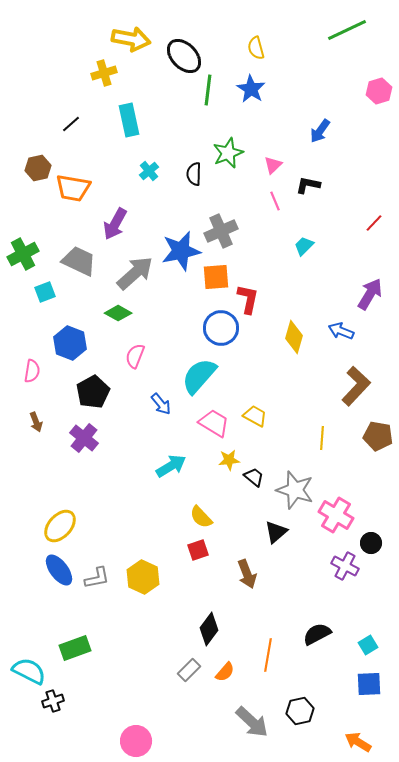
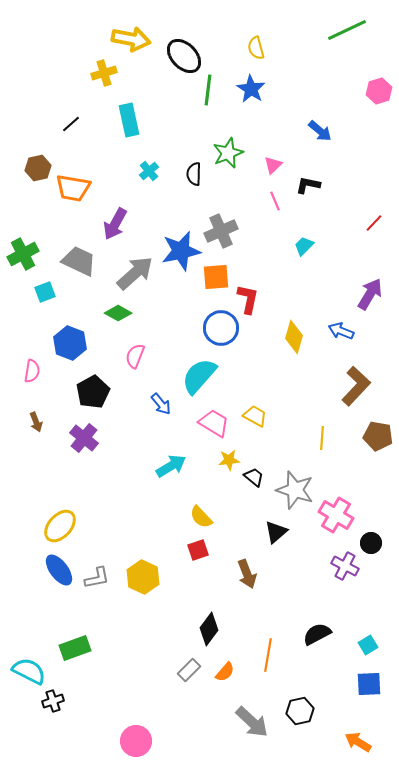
blue arrow at (320, 131): rotated 85 degrees counterclockwise
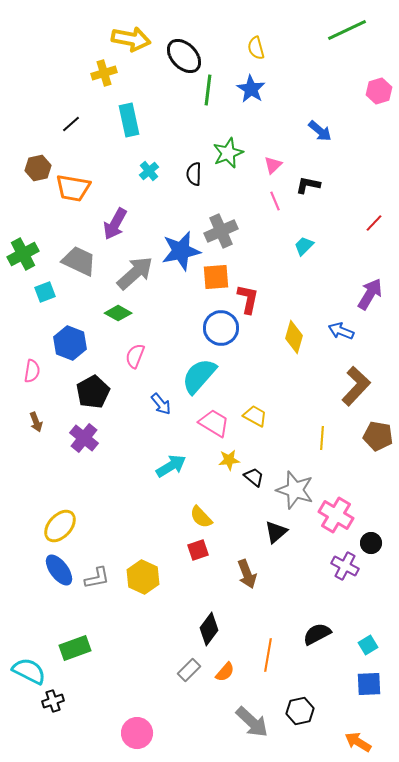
pink circle at (136, 741): moved 1 px right, 8 px up
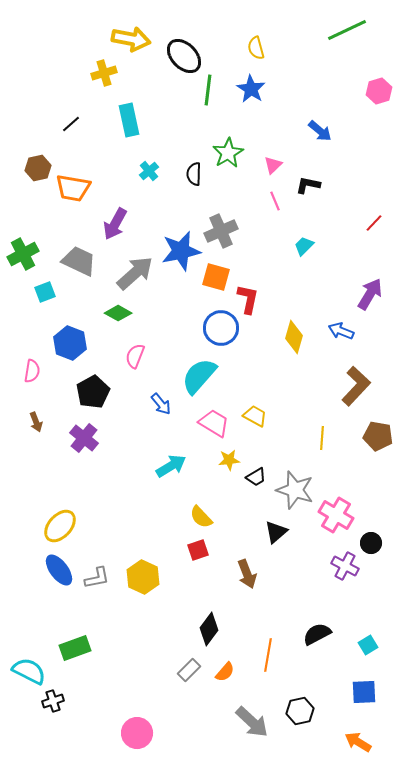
green star at (228, 153): rotated 8 degrees counterclockwise
orange square at (216, 277): rotated 20 degrees clockwise
black trapezoid at (254, 477): moved 2 px right; rotated 110 degrees clockwise
blue square at (369, 684): moved 5 px left, 8 px down
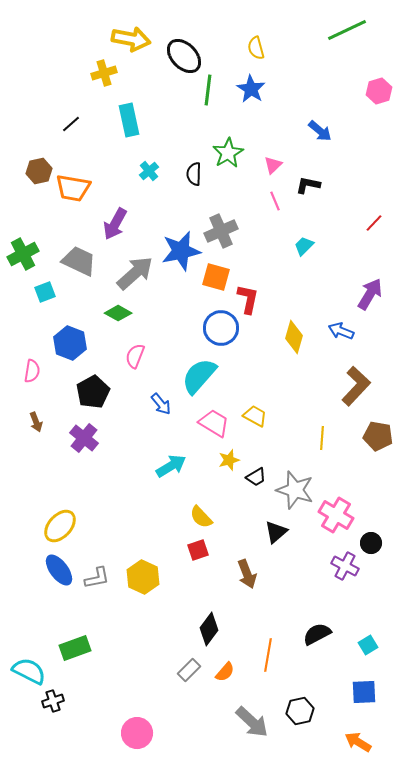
brown hexagon at (38, 168): moved 1 px right, 3 px down
yellow star at (229, 460): rotated 10 degrees counterclockwise
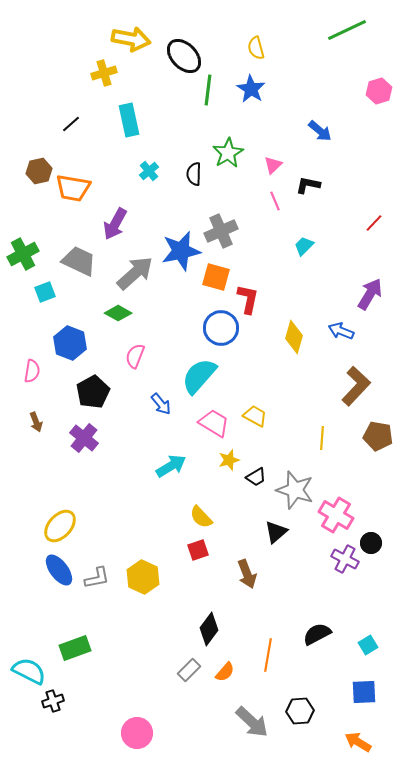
purple cross at (345, 566): moved 7 px up
black hexagon at (300, 711): rotated 8 degrees clockwise
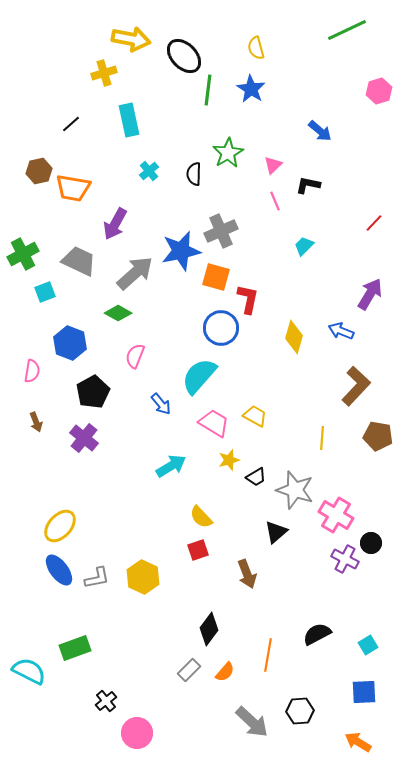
black cross at (53, 701): moved 53 px right; rotated 20 degrees counterclockwise
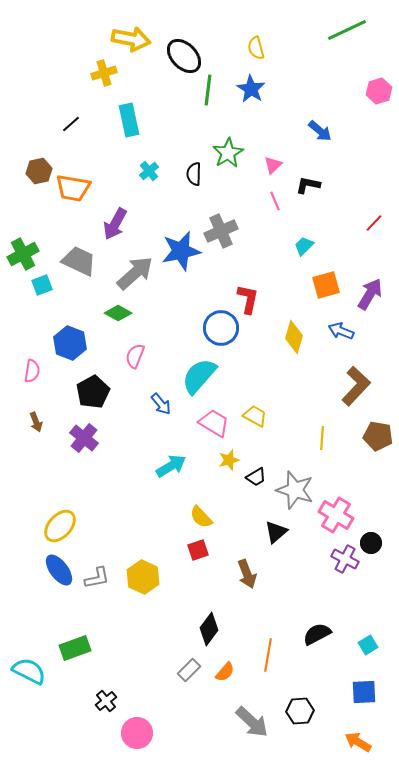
orange square at (216, 277): moved 110 px right, 8 px down; rotated 32 degrees counterclockwise
cyan square at (45, 292): moved 3 px left, 7 px up
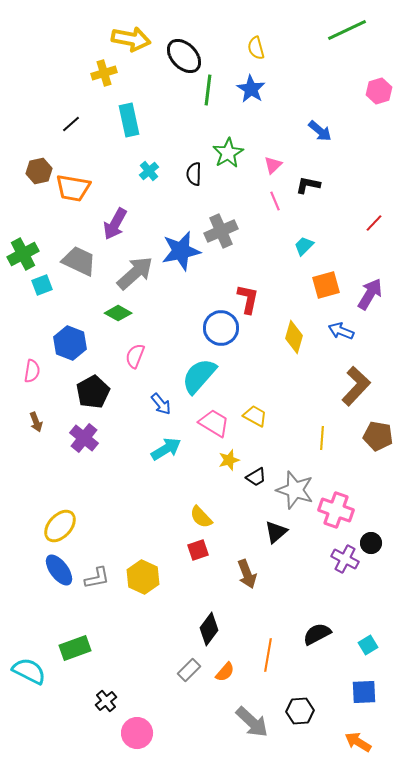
cyan arrow at (171, 466): moved 5 px left, 17 px up
pink cross at (336, 515): moved 5 px up; rotated 12 degrees counterclockwise
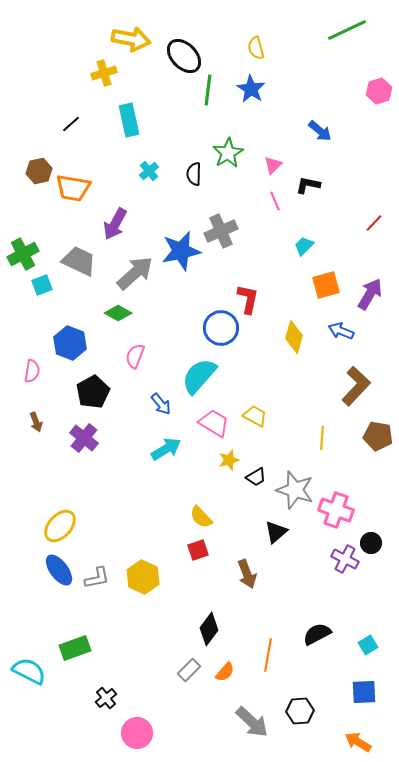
black cross at (106, 701): moved 3 px up
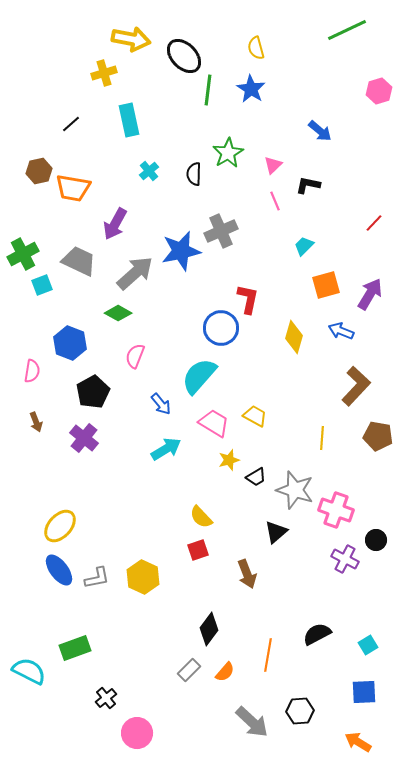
black circle at (371, 543): moved 5 px right, 3 px up
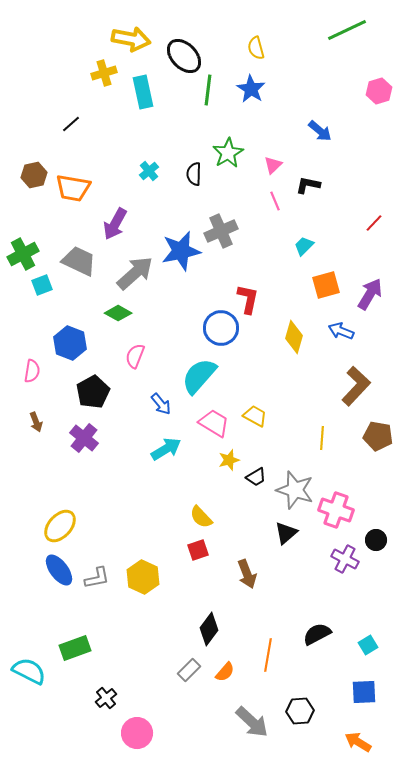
cyan rectangle at (129, 120): moved 14 px right, 28 px up
brown hexagon at (39, 171): moved 5 px left, 4 px down
black triangle at (276, 532): moved 10 px right, 1 px down
